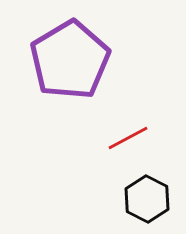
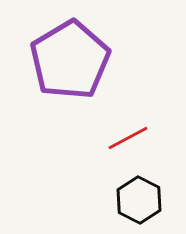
black hexagon: moved 8 px left, 1 px down
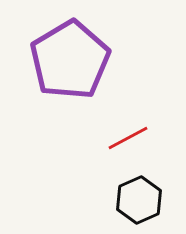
black hexagon: rotated 9 degrees clockwise
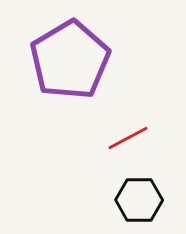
black hexagon: rotated 24 degrees clockwise
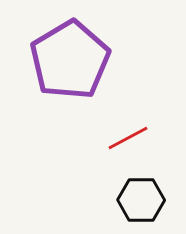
black hexagon: moved 2 px right
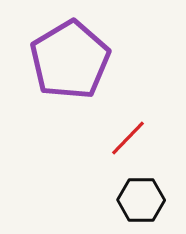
red line: rotated 18 degrees counterclockwise
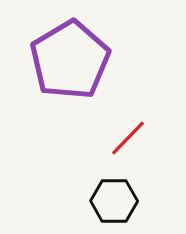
black hexagon: moved 27 px left, 1 px down
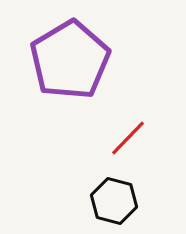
black hexagon: rotated 15 degrees clockwise
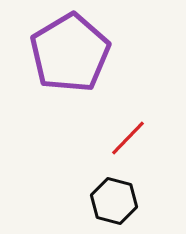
purple pentagon: moved 7 px up
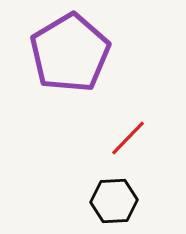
black hexagon: rotated 18 degrees counterclockwise
